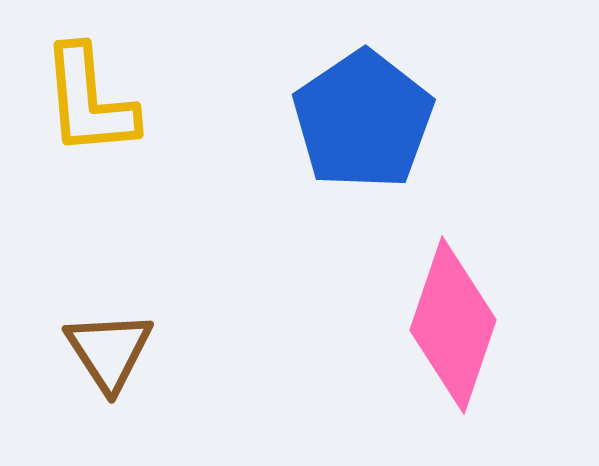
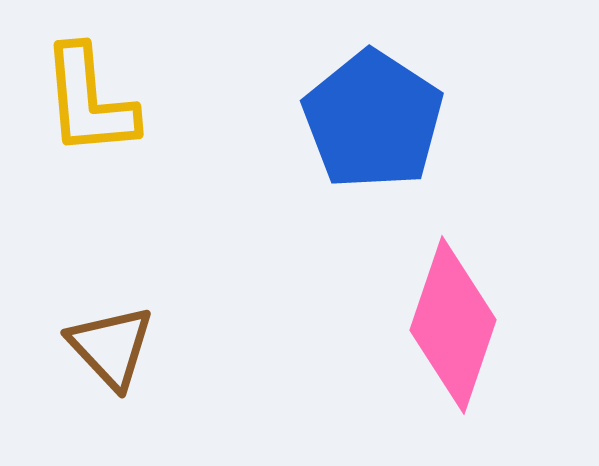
blue pentagon: moved 10 px right; rotated 5 degrees counterclockwise
brown triangle: moved 2 px right, 4 px up; rotated 10 degrees counterclockwise
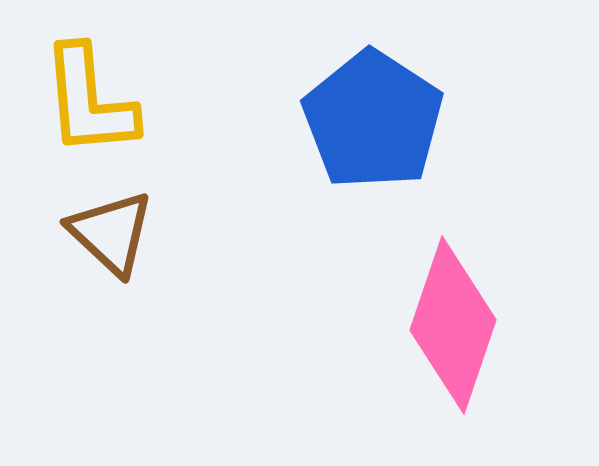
brown triangle: moved 114 px up; rotated 4 degrees counterclockwise
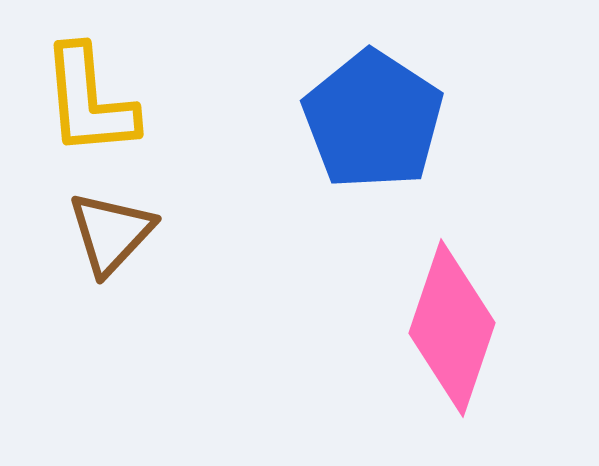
brown triangle: rotated 30 degrees clockwise
pink diamond: moved 1 px left, 3 px down
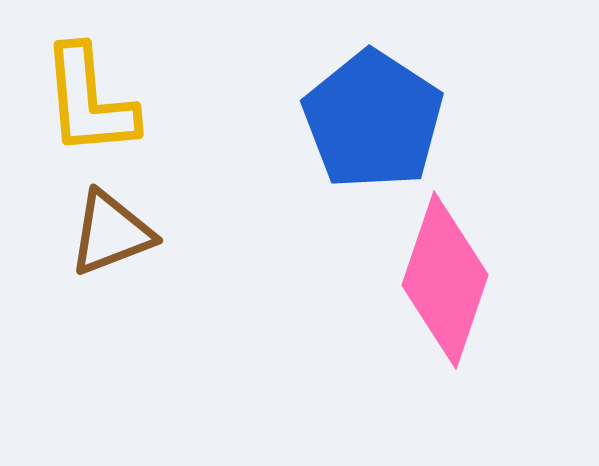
brown triangle: rotated 26 degrees clockwise
pink diamond: moved 7 px left, 48 px up
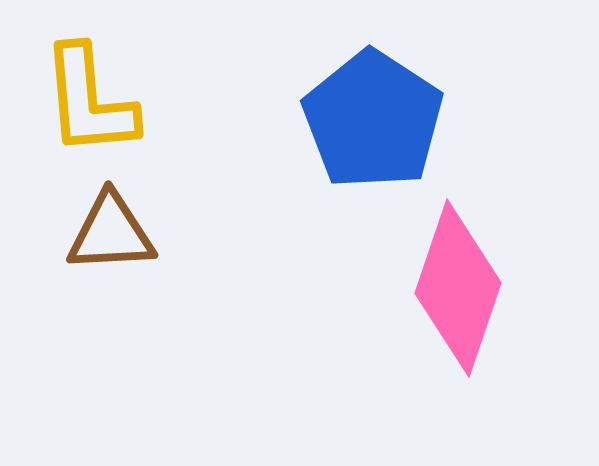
brown triangle: rotated 18 degrees clockwise
pink diamond: moved 13 px right, 8 px down
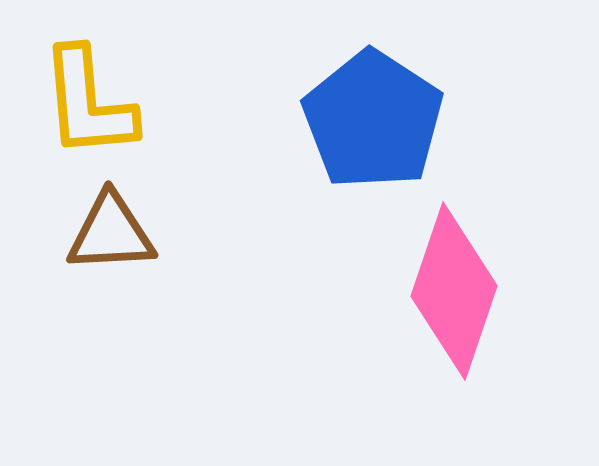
yellow L-shape: moved 1 px left, 2 px down
pink diamond: moved 4 px left, 3 px down
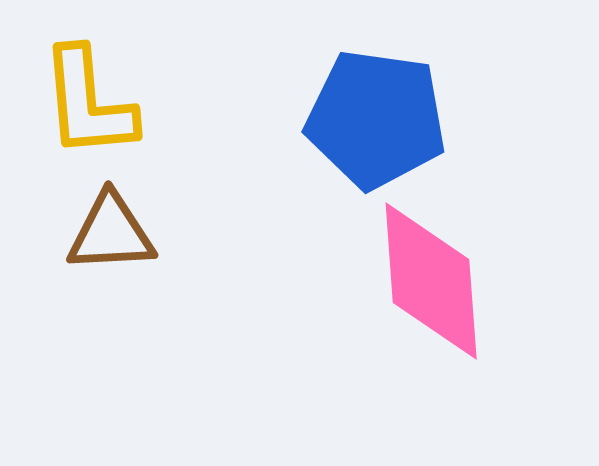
blue pentagon: moved 3 px right, 1 px up; rotated 25 degrees counterclockwise
pink diamond: moved 23 px left, 10 px up; rotated 23 degrees counterclockwise
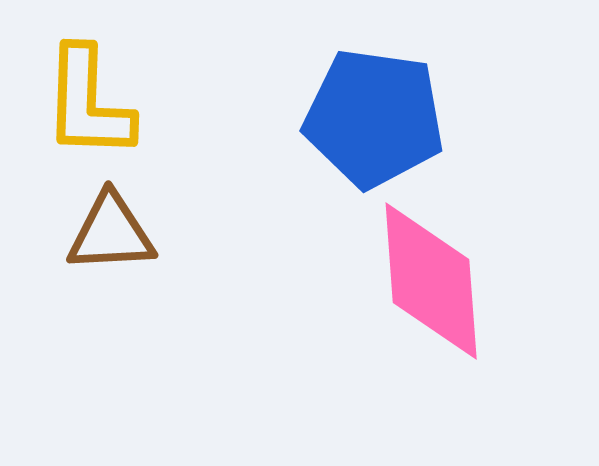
yellow L-shape: rotated 7 degrees clockwise
blue pentagon: moved 2 px left, 1 px up
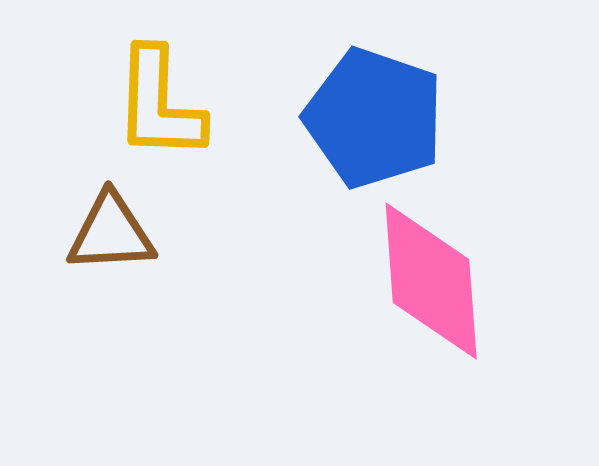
yellow L-shape: moved 71 px right, 1 px down
blue pentagon: rotated 11 degrees clockwise
